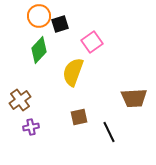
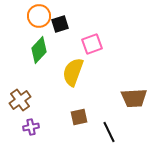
pink square: moved 2 px down; rotated 15 degrees clockwise
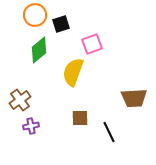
orange circle: moved 4 px left, 1 px up
black square: moved 1 px right
green diamond: rotated 8 degrees clockwise
brown square: moved 1 px right, 1 px down; rotated 12 degrees clockwise
purple cross: moved 1 px up
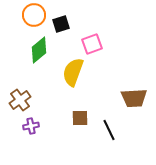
orange circle: moved 1 px left
black line: moved 2 px up
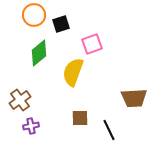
green diamond: moved 3 px down
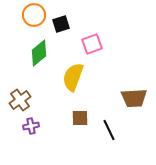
yellow semicircle: moved 5 px down
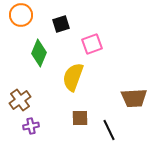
orange circle: moved 13 px left
green diamond: rotated 28 degrees counterclockwise
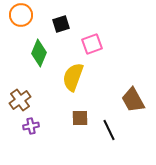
brown trapezoid: moved 1 px left, 2 px down; rotated 64 degrees clockwise
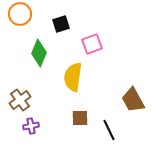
orange circle: moved 1 px left, 1 px up
yellow semicircle: rotated 12 degrees counterclockwise
